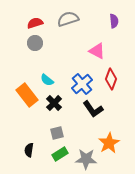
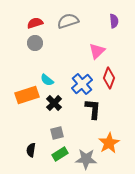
gray semicircle: moved 2 px down
pink triangle: rotated 48 degrees clockwise
red diamond: moved 2 px left, 1 px up
orange rectangle: rotated 70 degrees counterclockwise
black L-shape: rotated 140 degrees counterclockwise
black semicircle: moved 2 px right
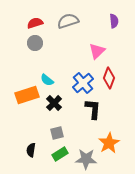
blue cross: moved 1 px right, 1 px up
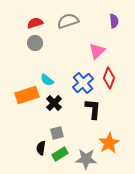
black semicircle: moved 10 px right, 2 px up
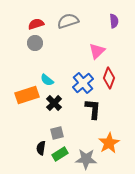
red semicircle: moved 1 px right, 1 px down
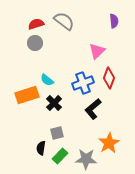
gray semicircle: moved 4 px left; rotated 55 degrees clockwise
blue cross: rotated 20 degrees clockwise
black L-shape: rotated 135 degrees counterclockwise
green rectangle: moved 2 px down; rotated 14 degrees counterclockwise
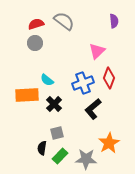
orange rectangle: rotated 15 degrees clockwise
black cross: moved 1 px down
black semicircle: moved 1 px right
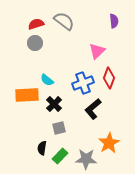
gray square: moved 2 px right, 5 px up
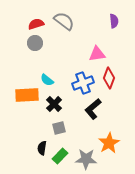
pink triangle: moved 3 px down; rotated 36 degrees clockwise
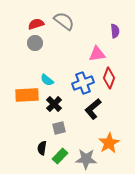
purple semicircle: moved 1 px right, 10 px down
